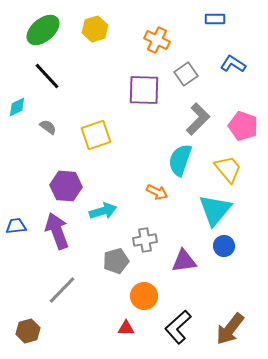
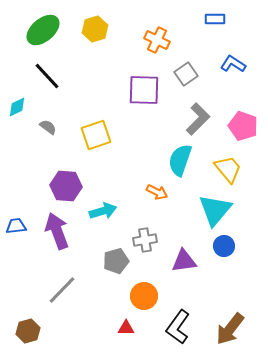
black L-shape: rotated 12 degrees counterclockwise
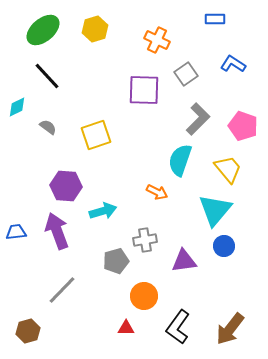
blue trapezoid: moved 6 px down
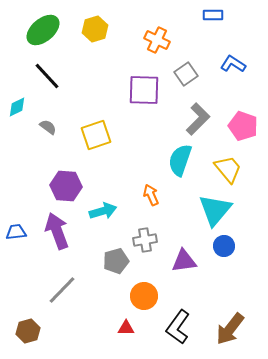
blue rectangle: moved 2 px left, 4 px up
orange arrow: moved 6 px left, 3 px down; rotated 140 degrees counterclockwise
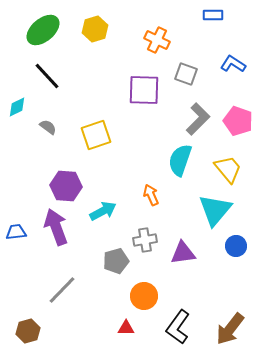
gray square: rotated 35 degrees counterclockwise
pink pentagon: moved 5 px left, 5 px up
cyan arrow: rotated 12 degrees counterclockwise
purple arrow: moved 1 px left, 4 px up
blue circle: moved 12 px right
purple triangle: moved 1 px left, 8 px up
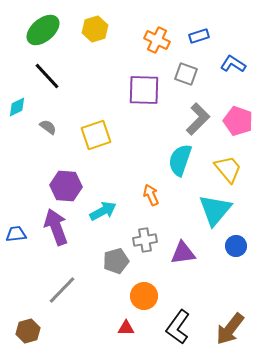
blue rectangle: moved 14 px left, 21 px down; rotated 18 degrees counterclockwise
blue trapezoid: moved 2 px down
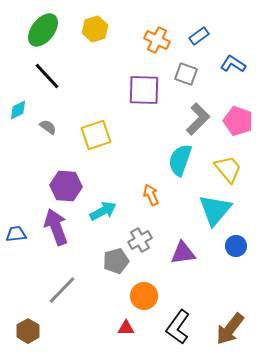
green ellipse: rotated 12 degrees counterclockwise
blue rectangle: rotated 18 degrees counterclockwise
cyan diamond: moved 1 px right, 3 px down
gray cross: moved 5 px left; rotated 20 degrees counterclockwise
brown hexagon: rotated 15 degrees counterclockwise
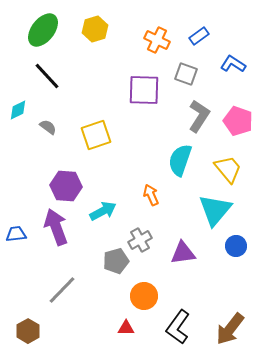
gray L-shape: moved 1 px right, 3 px up; rotated 12 degrees counterclockwise
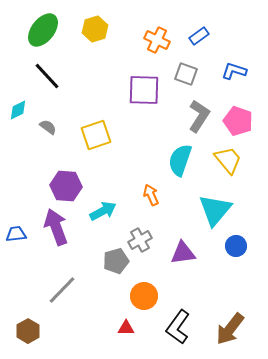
blue L-shape: moved 1 px right, 7 px down; rotated 15 degrees counterclockwise
yellow trapezoid: moved 9 px up
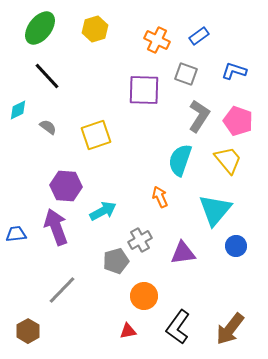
green ellipse: moved 3 px left, 2 px up
orange arrow: moved 9 px right, 2 px down
red triangle: moved 2 px right, 3 px down; rotated 12 degrees counterclockwise
